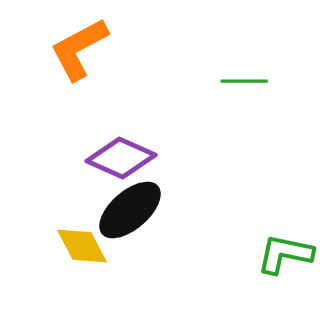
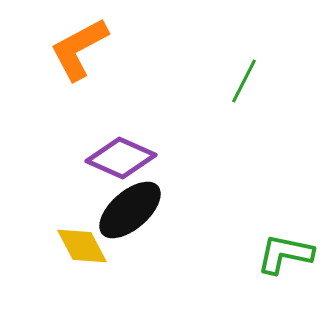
green line: rotated 63 degrees counterclockwise
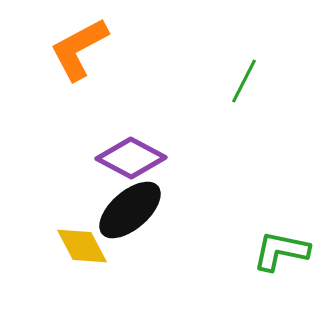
purple diamond: moved 10 px right; rotated 4 degrees clockwise
green L-shape: moved 4 px left, 3 px up
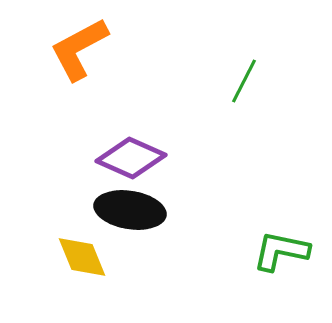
purple diamond: rotated 4 degrees counterclockwise
black ellipse: rotated 50 degrees clockwise
yellow diamond: moved 11 px down; rotated 6 degrees clockwise
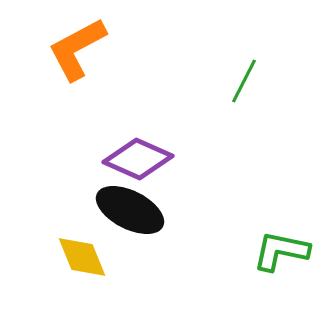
orange L-shape: moved 2 px left
purple diamond: moved 7 px right, 1 px down
black ellipse: rotated 18 degrees clockwise
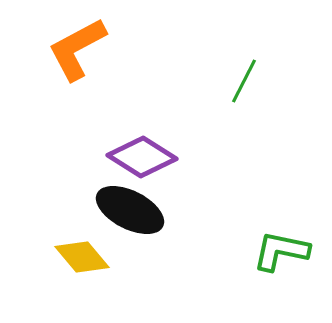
purple diamond: moved 4 px right, 2 px up; rotated 8 degrees clockwise
yellow diamond: rotated 18 degrees counterclockwise
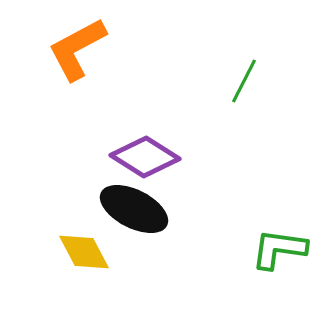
purple diamond: moved 3 px right
black ellipse: moved 4 px right, 1 px up
green L-shape: moved 2 px left, 2 px up; rotated 4 degrees counterclockwise
yellow diamond: moved 2 px right, 5 px up; rotated 12 degrees clockwise
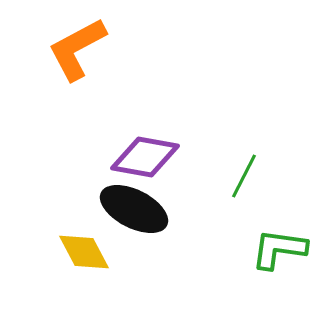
green line: moved 95 px down
purple diamond: rotated 22 degrees counterclockwise
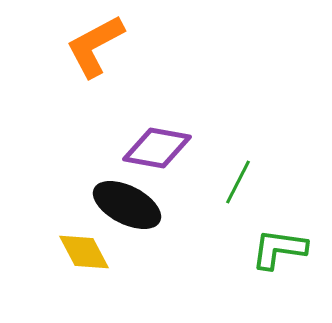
orange L-shape: moved 18 px right, 3 px up
purple diamond: moved 12 px right, 9 px up
green line: moved 6 px left, 6 px down
black ellipse: moved 7 px left, 4 px up
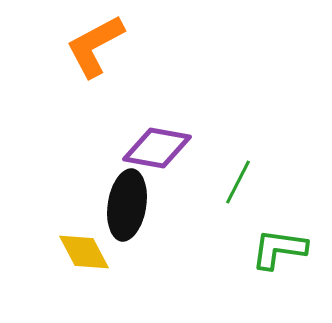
black ellipse: rotated 72 degrees clockwise
